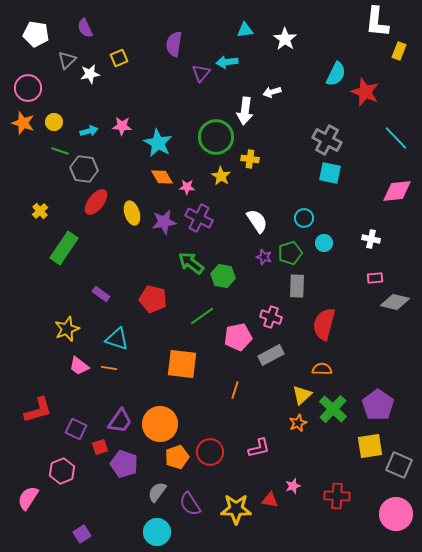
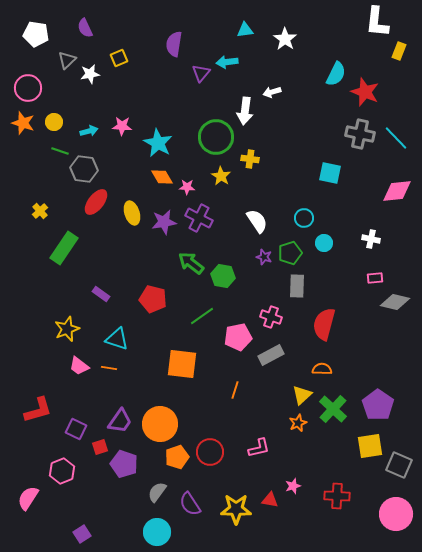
gray cross at (327, 140): moved 33 px right, 6 px up; rotated 16 degrees counterclockwise
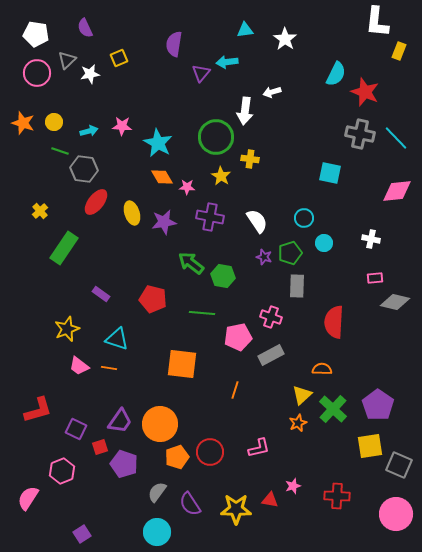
pink circle at (28, 88): moved 9 px right, 15 px up
purple cross at (199, 218): moved 11 px right, 1 px up; rotated 16 degrees counterclockwise
green line at (202, 316): moved 3 px up; rotated 40 degrees clockwise
red semicircle at (324, 324): moved 10 px right, 2 px up; rotated 12 degrees counterclockwise
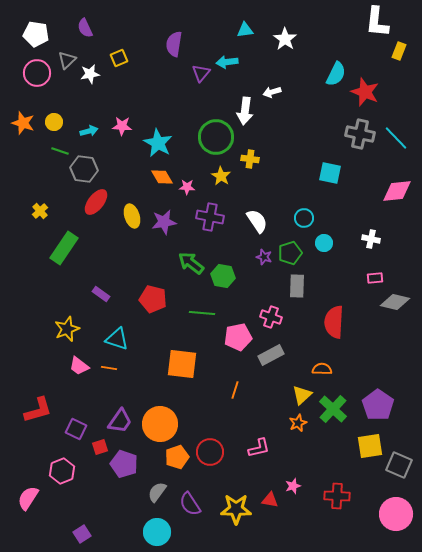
yellow ellipse at (132, 213): moved 3 px down
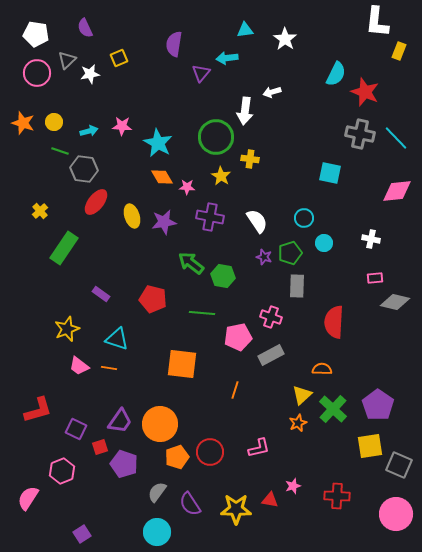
cyan arrow at (227, 62): moved 4 px up
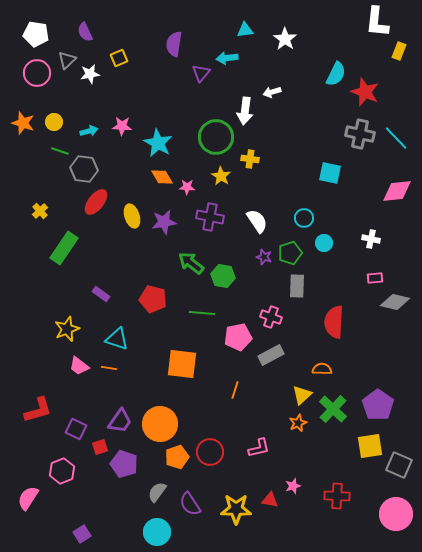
purple semicircle at (85, 28): moved 4 px down
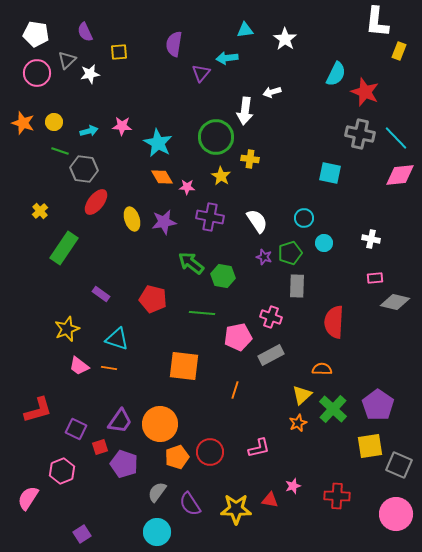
yellow square at (119, 58): moved 6 px up; rotated 18 degrees clockwise
pink diamond at (397, 191): moved 3 px right, 16 px up
yellow ellipse at (132, 216): moved 3 px down
orange square at (182, 364): moved 2 px right, 2 px down
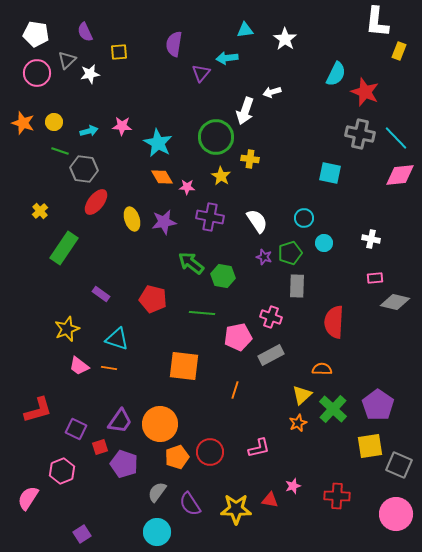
white arrow at (245, 111): rotated 12 degrees clockwise
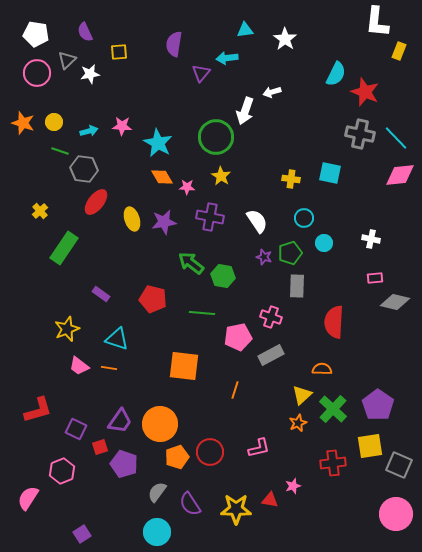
yellow cross at (250, 159): moved 41 px right, 20 px down
red cross at (337, 496): moved 4 px left, 33 px up; rotated 10 degrees counterclockwise
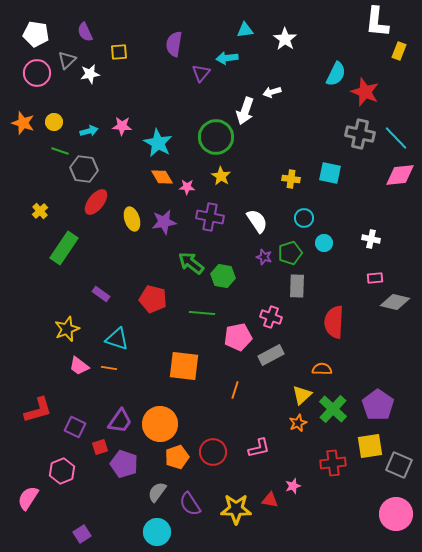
purple square at (76, 429): moved 1 px left, 2 px up
red circle at (210, 452): moved 3 px right
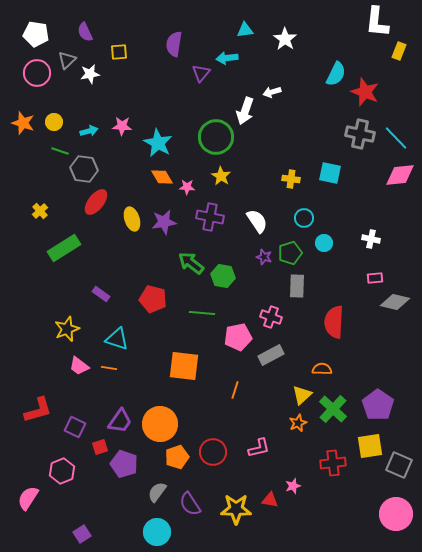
green rectangle at (64, 248): rotated 24 degrees clockwise
